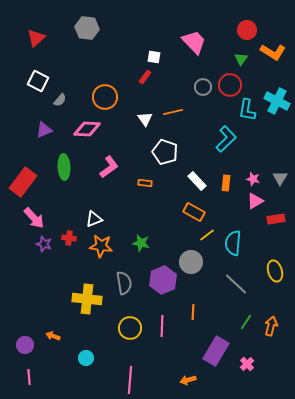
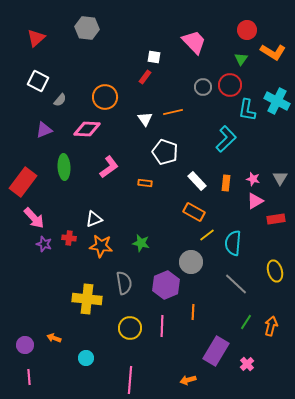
purple hexagon at (163, 280): moved 3 px right, 5 px down
orange arrow at (53, 336): moved 1 px right, 2 px down
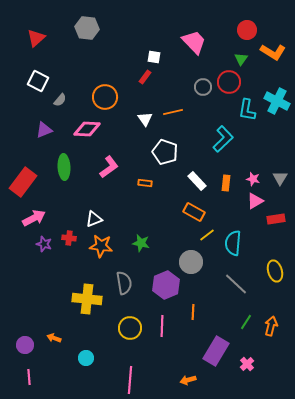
red circle at (230, 85): moved 1 px left, 3 px up
cyan L-shape at (226, 139): moved 3 px left
pink arrow at (34, 218): rotated 75 degrees counterclockwise
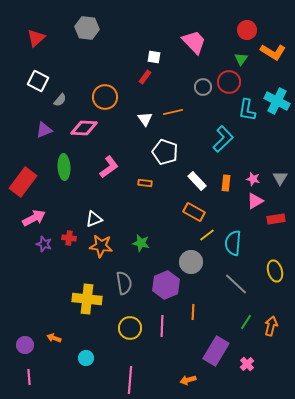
pink diamond at (87, 129): moved 3 px left, 1 px up
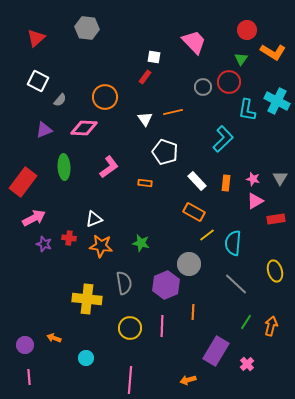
gray circle at (191, 262): moved 2 px left, 2 px down
